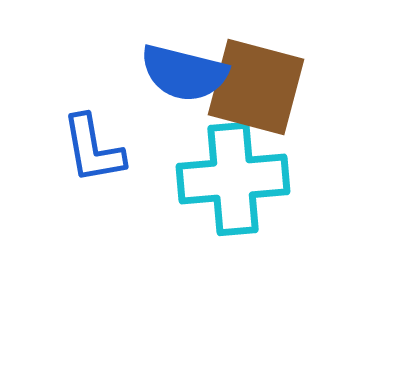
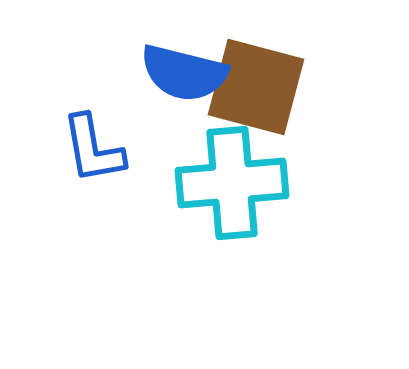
cyan cross: moved 1 px left, 4 px down
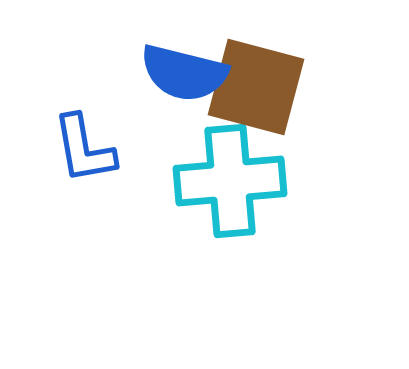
blue L-shape: moved 9 px left
cyan cross: moved 2 px left, 2 px up
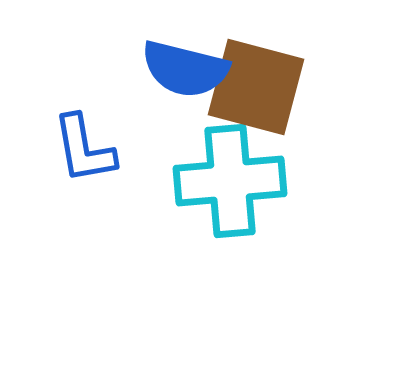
blue semicircle: moved 1 px right, 4 px up
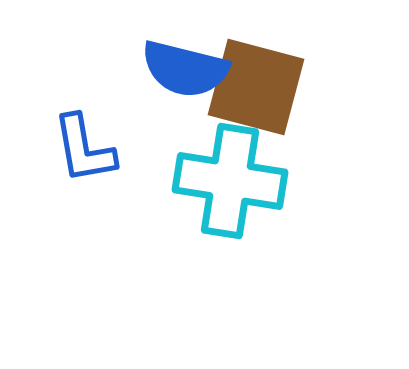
cyan cross: rotated 14 degrees clockwise
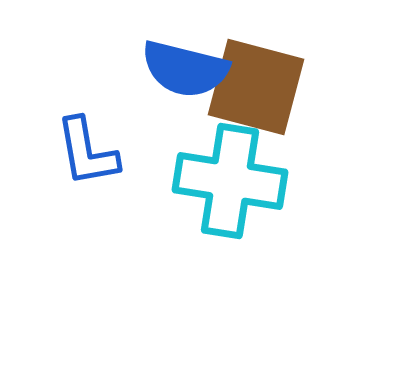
blue L-shape: moved 3 px right, 3 px down
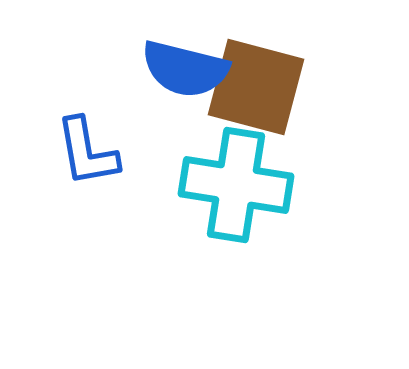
cyan cross: moved 6 px right, 4 px down
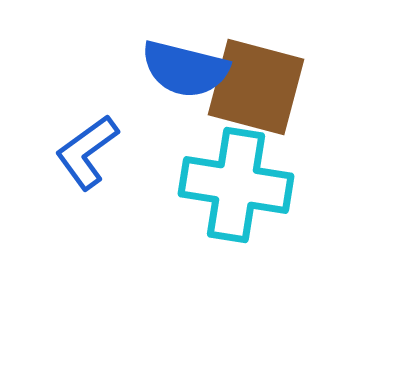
blue L-shape: rotated 64 degrees clockwise
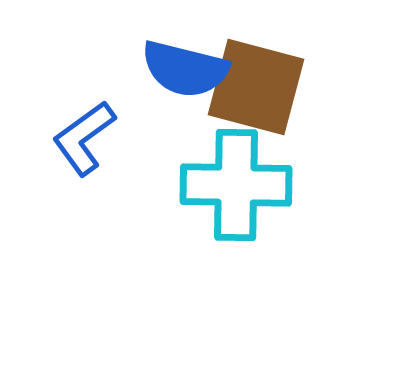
blue L-shape: moved 3 px left, 14 px up
cyan cross: rotated 8 degrees counterclockwise
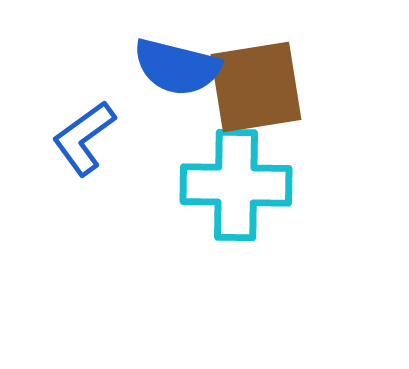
blue semicircle: moved 8 px left, 2 px up
brown square: rotated 24 degrees counterclockwise
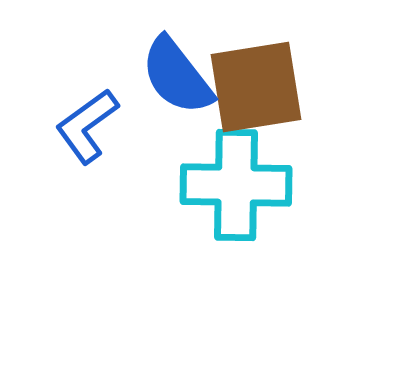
blue semicircle: moved 9 px down; rotated 38 degrees clockwise
blue L-shape: moved 3 px right, 12 px up
